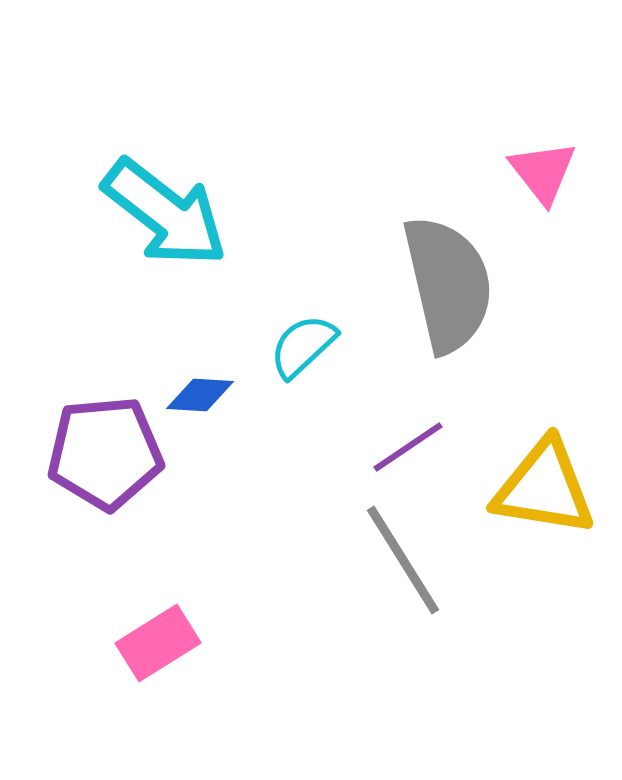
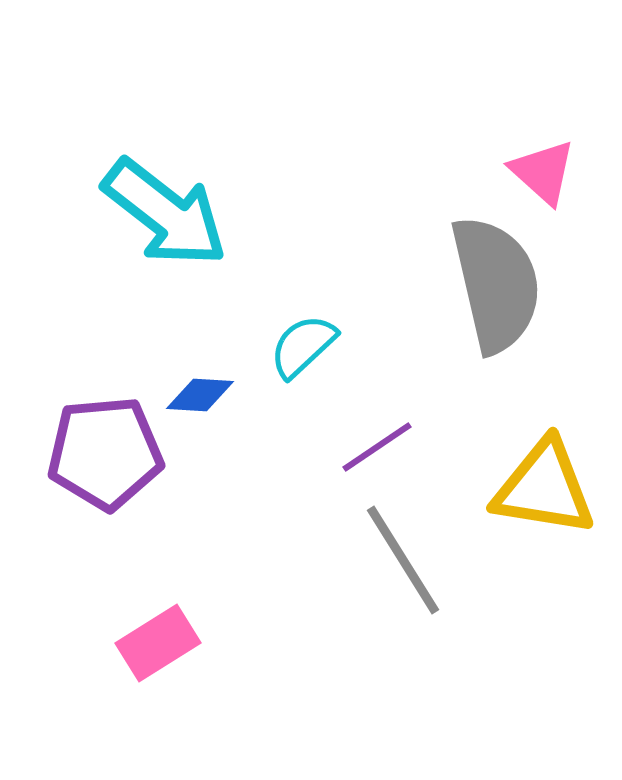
pink triangle: rotated 10 degrees counterclockwise
gray semicircle: moved 48 px right
purple line: moved 31 px left
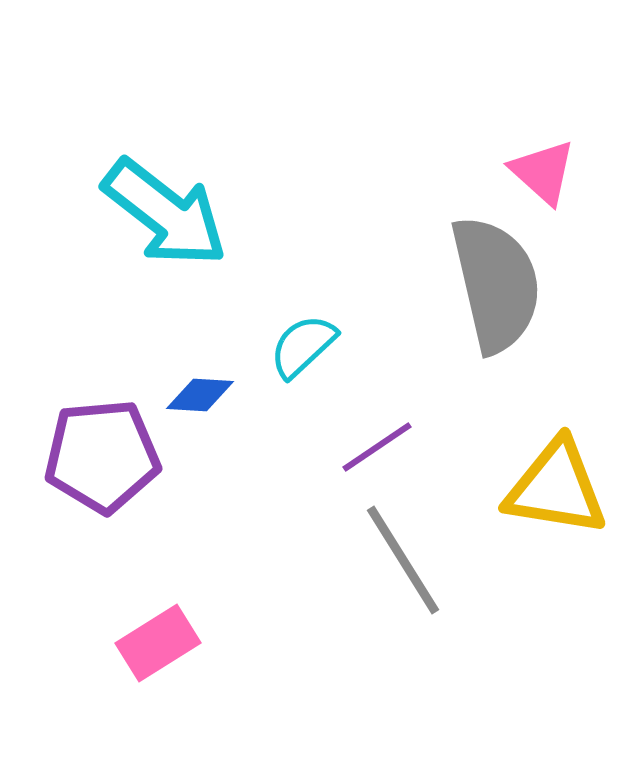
purple pentagon: moved 3 px left, 3 px down
yellow triangle: moved 12 px right
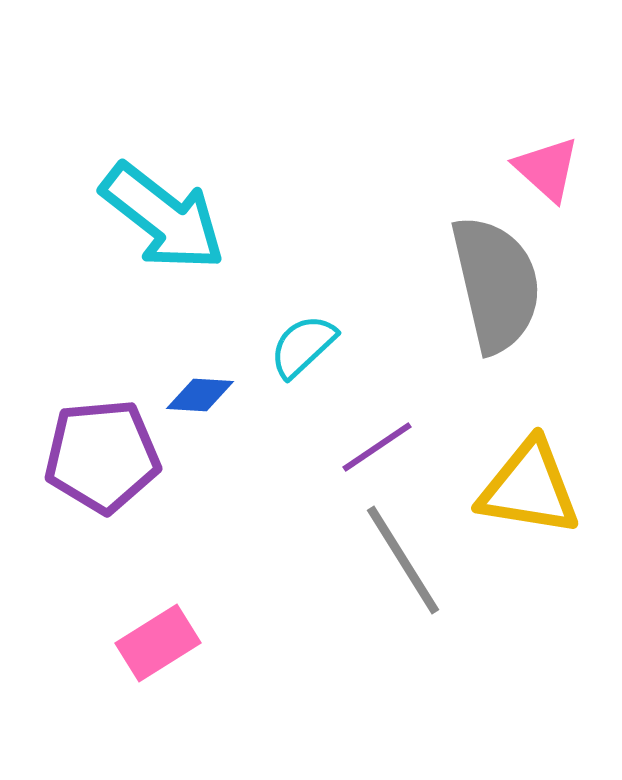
pink triangle: moved 4 px right, 3 px up
cyan arrow: moved 2 px left, 4 px down
yellow triangle: moved 27 px left
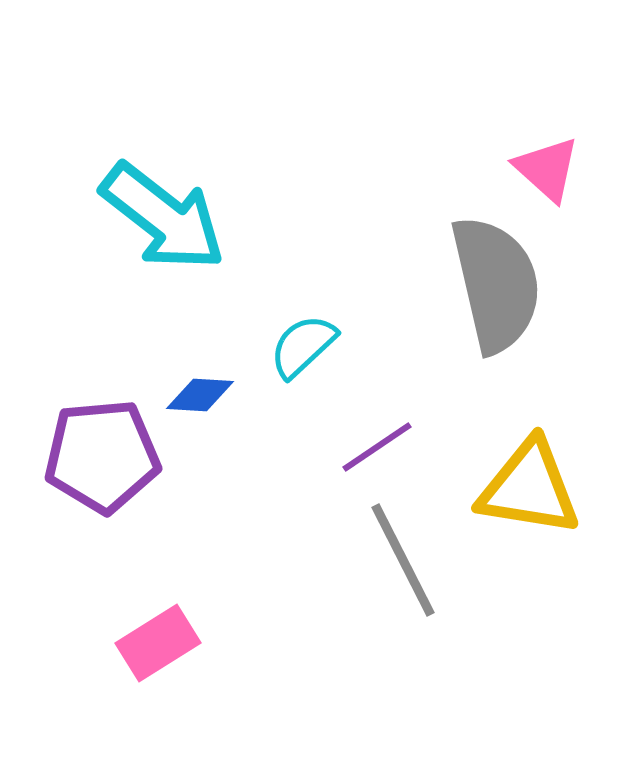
gray line: rotated 5 degrees clockwise
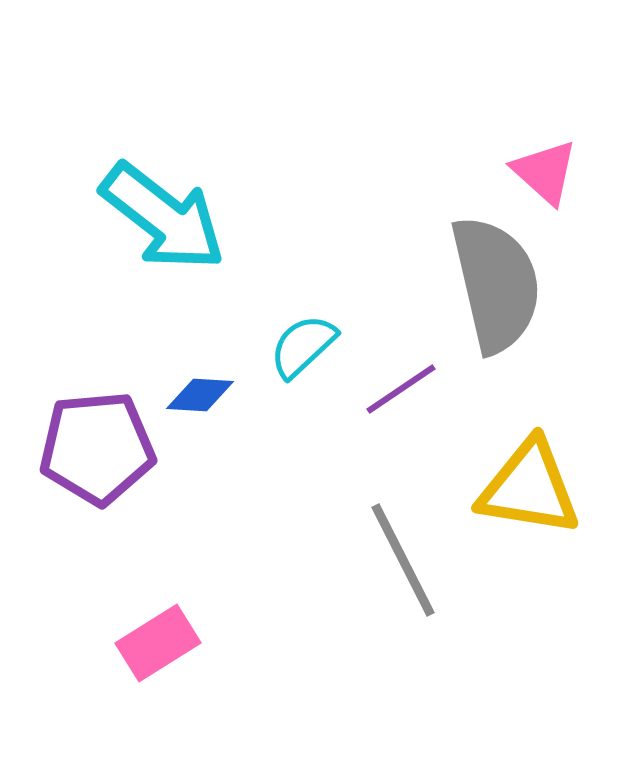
pink triangle: moved 2 px left, 3 px down
purple line: moved 24 px right, 58 px up
purple pentagon: moved 5 px left, 8 px up
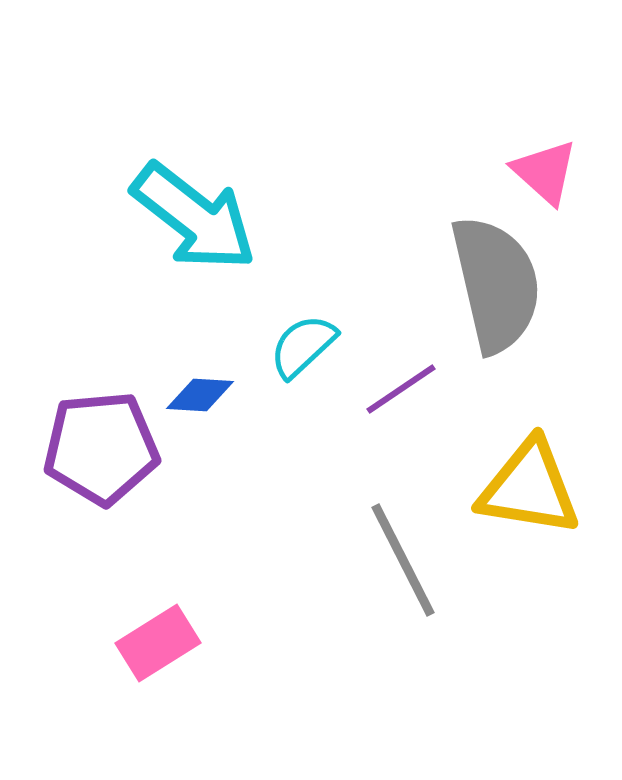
cyan arrow: moved 31 px right
purple pentagon: moved 4 px right
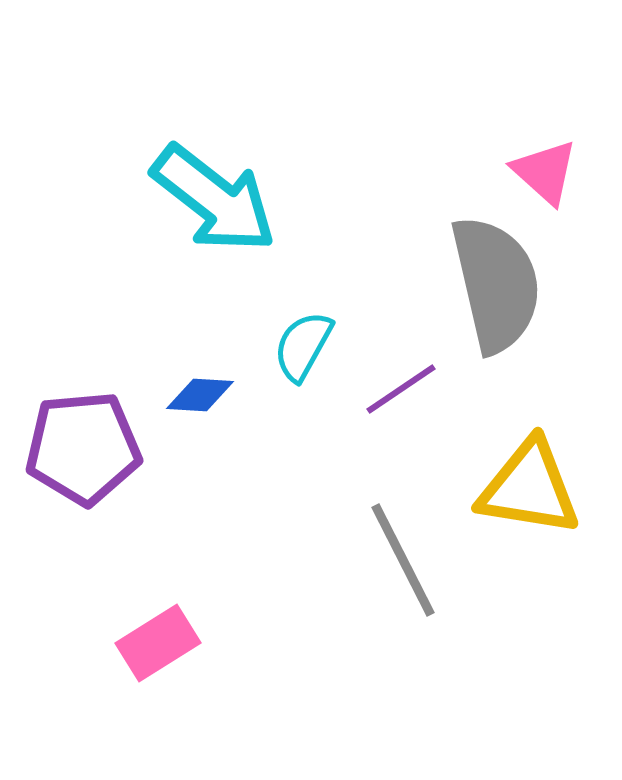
cyan arrow: moved 20 px right, 18 px up
cyan semicircle: rotated 18 degrees counterclockwise
purple pentagon: moved 18 px left
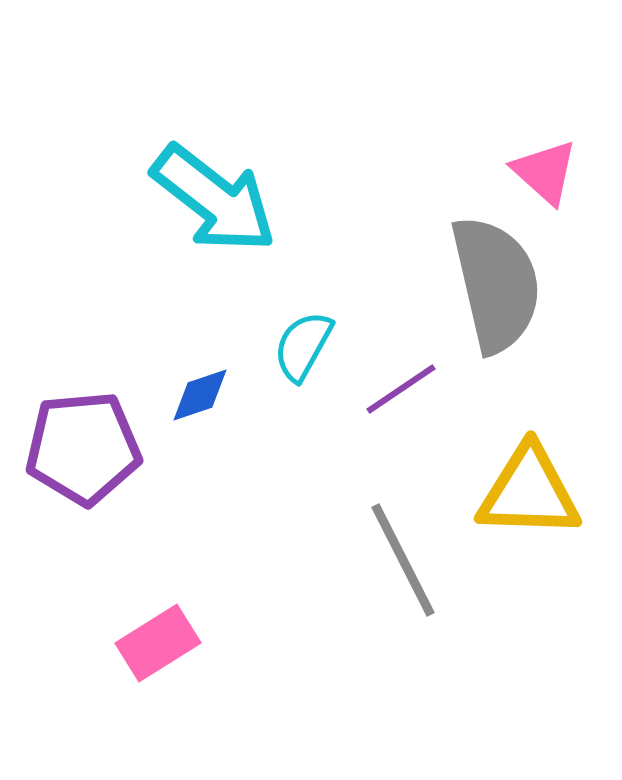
blue diamond: rotated 22 degrees counterclockwise
yellow triangle: moved 4 px down; rotated 7 degrees counterclockwise
